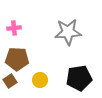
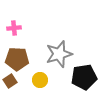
gray star: moved 9 px left, 22 px down; rotated 12 degrees counterclockwise
black pentagon: moved 5 px right, 1 px up
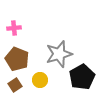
brown pentagon: rotated 20 degrees clockwise
black pentagon: moved 2 px left; rotated 20 degrees counterclockwise
brown square: moved 5 px right, 4 px down
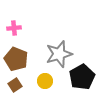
brown pentagon: moved 1 px left
yellow circle: moved 5 px right, 1 px down
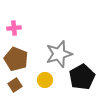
yellow circle: moved 1 px up
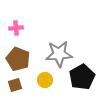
pink cross: moved 2 px right
gray star: rotated 12 degrees clockwise
brown pentagon: moved 2 px right
brown square: rotated 16 degrees clockwise
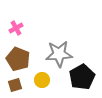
pink cross: rotated 24 degrees counterclockwise
yellow circle: moved 3 px left
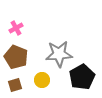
brown pentagon: moved 2 px left, 2 px up
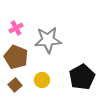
gray star: moved 11 px left, 14 px up
brown square: rotated 24 degrees counterclockwise
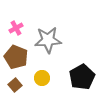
yellow circle: moved 2 px up
